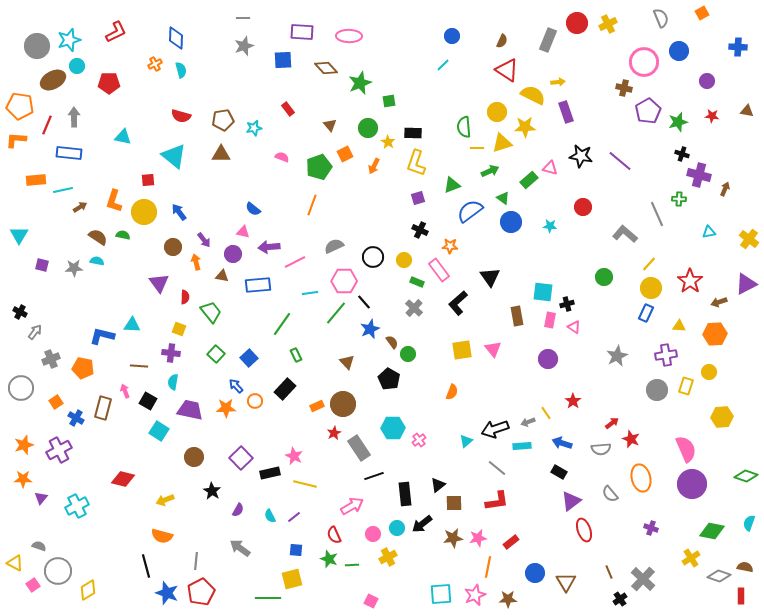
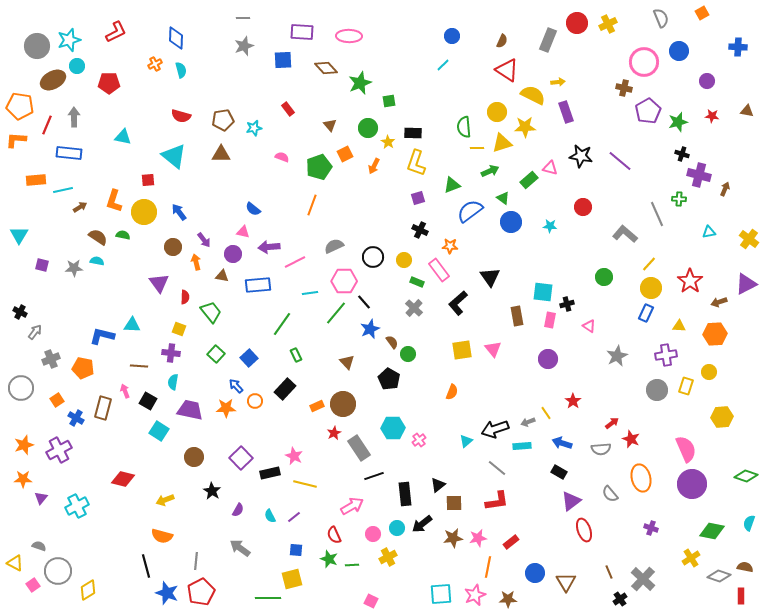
pink triangle at (574, 327): moved 15 px right, 1 px up
orange square at (56, 402): moved 1 px right, 2 px up
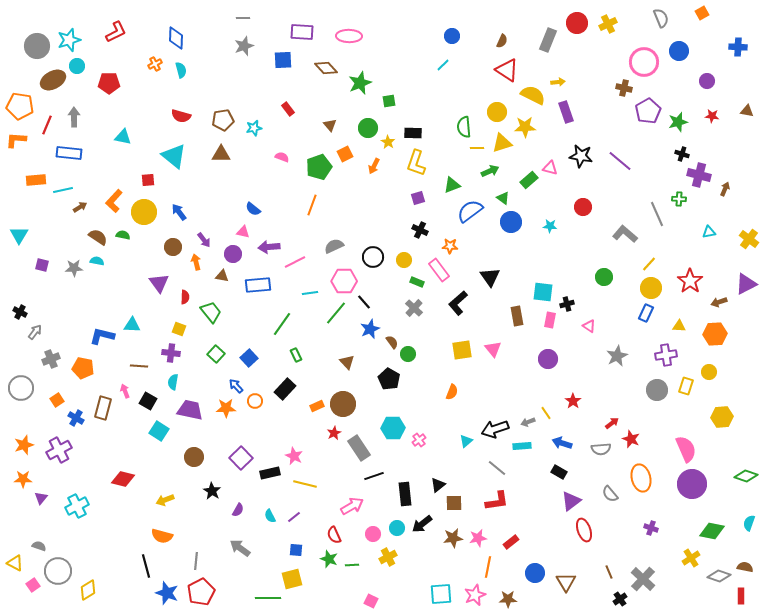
orange L-shape at (114, 201): rotated 25 degrees clockwise
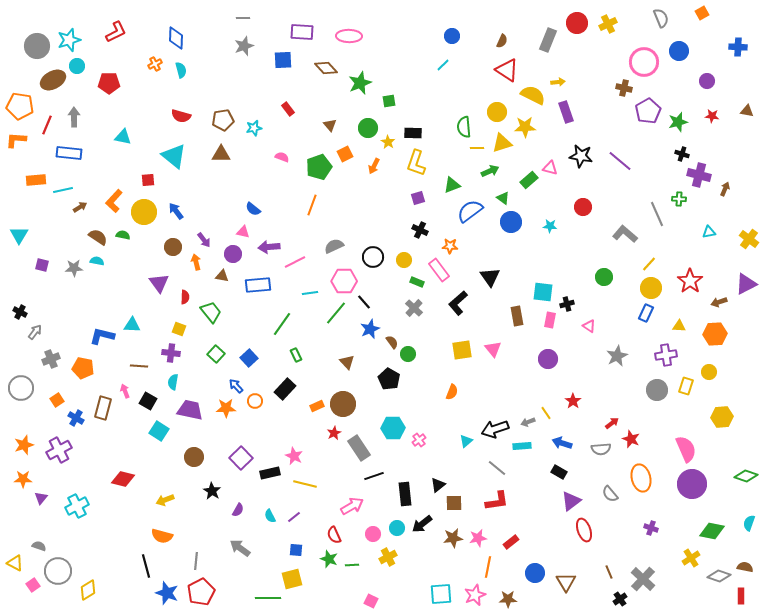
blue arrow at (179, 212): moved 3 px left, 1 px up
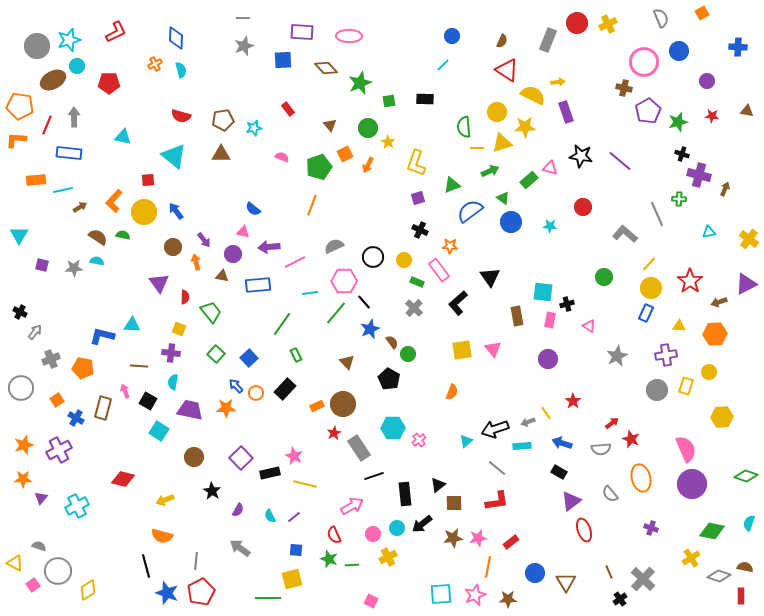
black rectangle at (413, 133): moved 12 px right, 34 px up
orange arrow at (374, 166): moved 6 px left, 1 px up
orange circle at (255, 401): moved 1 px right, 8 px up
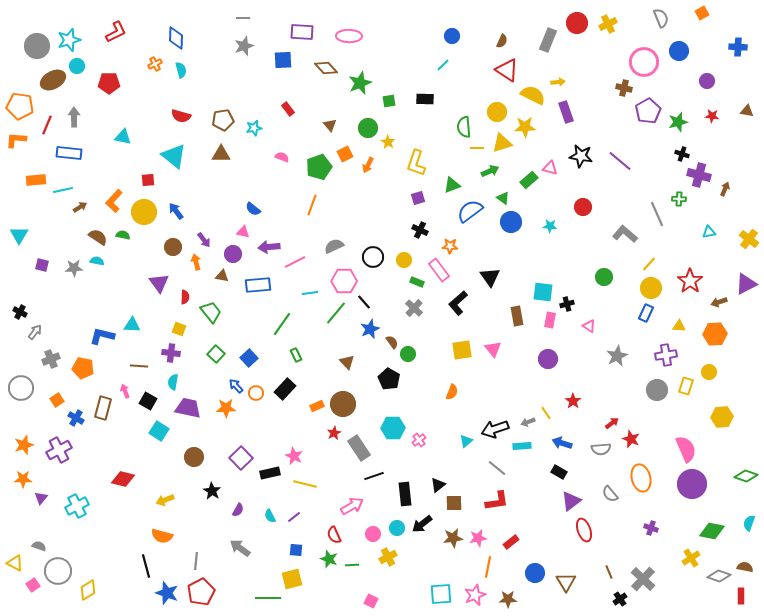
purple trapezoid at (190, 410): moved 2 px left, 2 px up
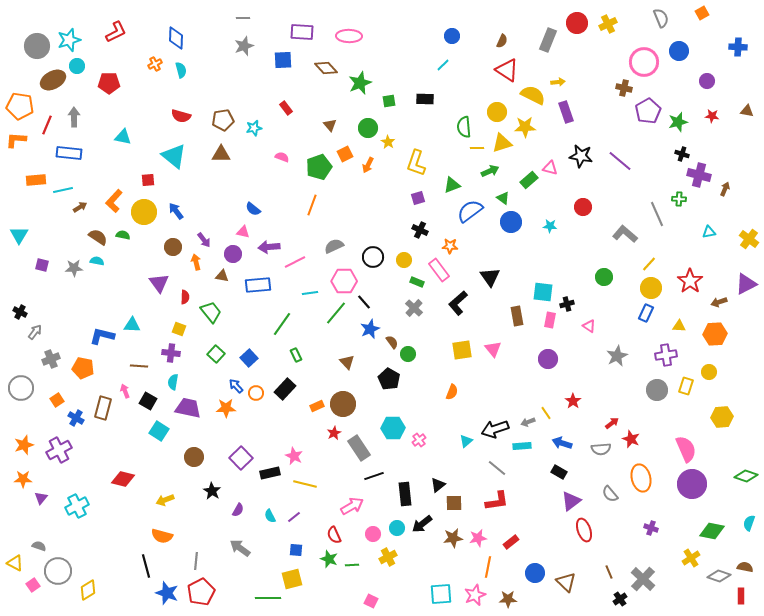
red rectangle at (288, 109): moved 2 px left, 1 px up
brown triangle at (566, 582): rotated 15 degrees counterclockwise
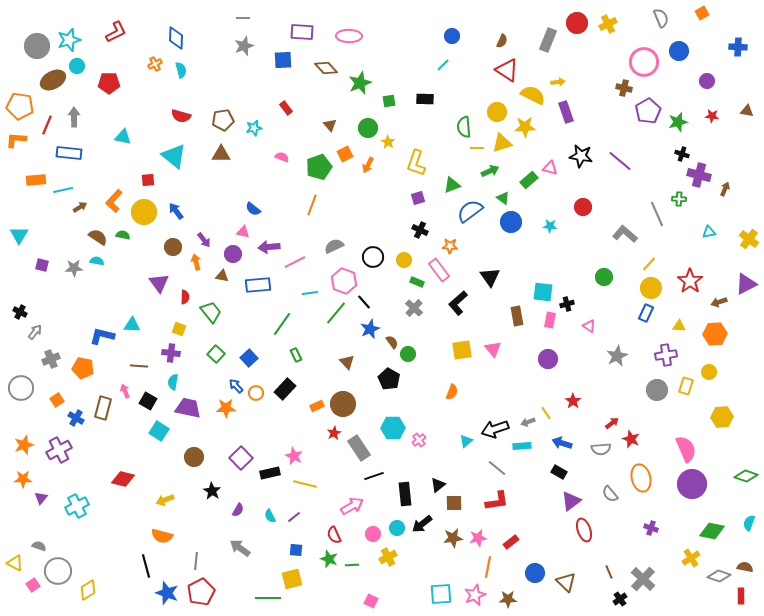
pink hexagon at (344, 281): rotated 20 degrees clockwise
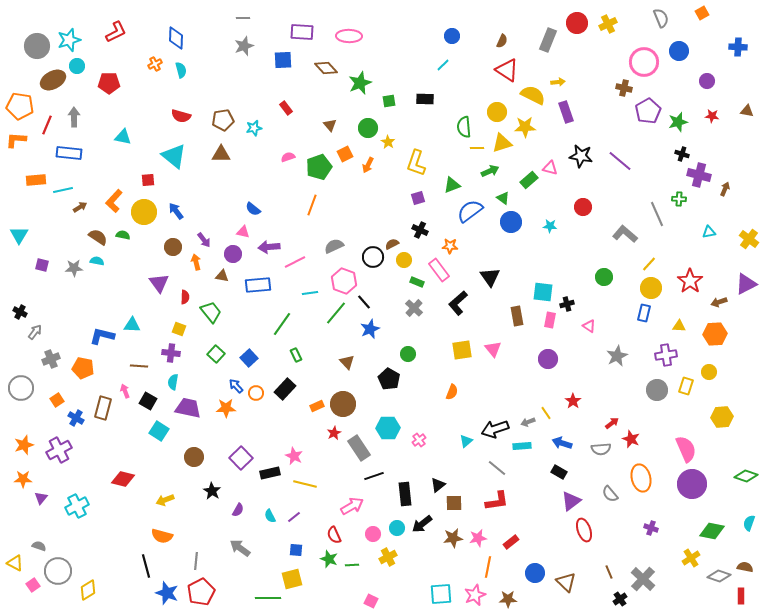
pink semicircle at (282, 157): moved 6 px right; rotated 40 degrees counterclockwise
blue rectangle at (646, 313): moved 2 px left; rotated 12 degrees counterclockwise
brown semicircle at (392, 342): moved 98 px up; rotated 80 degrees counterclockwise
cyan hexagon at (393, 428): moved 5 px left
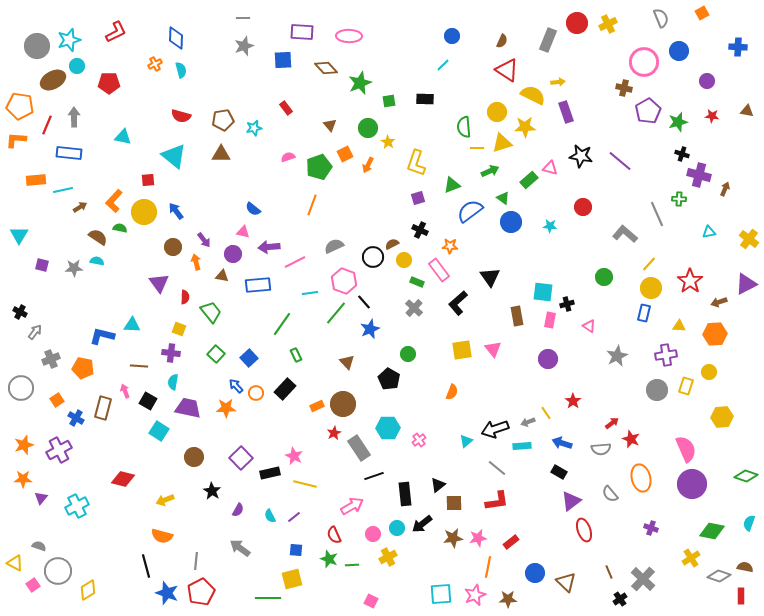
green semicircle at (123, 235): moved 3 px left, 7 px up
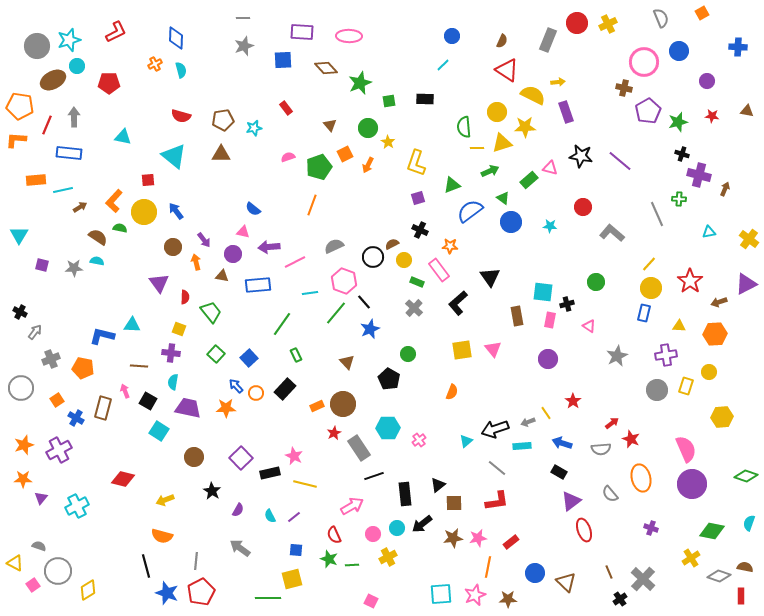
gray L-shape at (625, 234): moved 13 px left, 1 px up
green circle at (604, 277): moved 8 px left, 5 px down
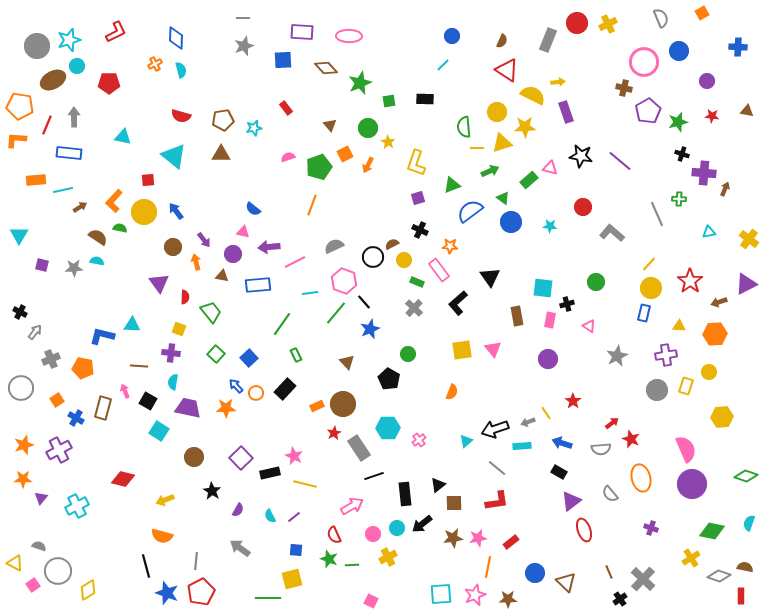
purple cross at (699, 175): moved 5 px right, 2 px up; rotated 10 degrees counterclockwise
cyan square at (543, 292): moved 4 px up
